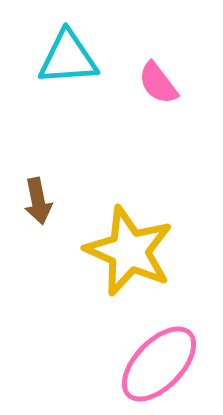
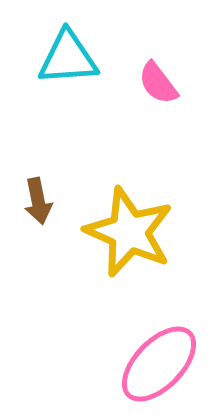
yellow star: moved 19 px up
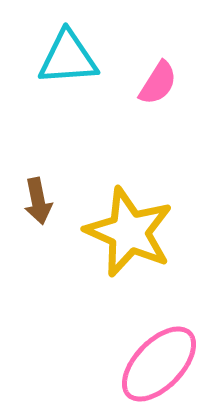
pink semicircle: rotated 111 degrees counterclockwise
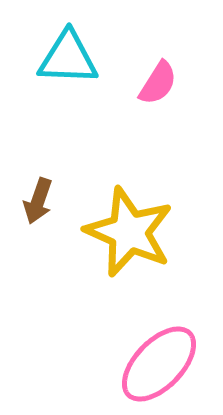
cyan triangle: rotated 6 degrees clockwise
brown arrow: rotated 30 degrees clockwise
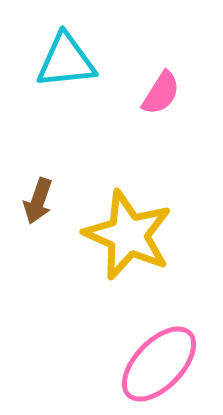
cyan triangle: moved 2 px left, 3 px down; rotated 8 degrees counterclockwise
pink semicircle: moved 3 px right, 10 px down
yellow star: moved 1 px left, 3 px down
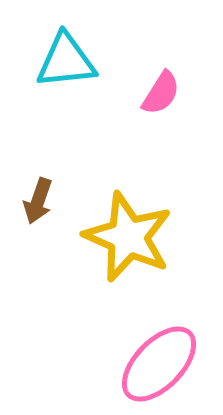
yellow star: moved 2 px down
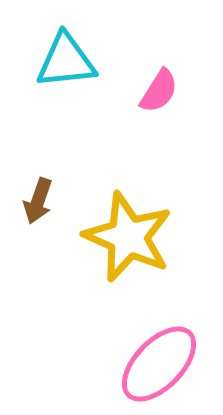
pink semicircle: moved 2 px left, 2 px up
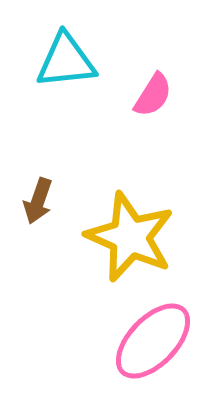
pink semicircle: moved 6 px left, 4 px down
yellow star: moved 2 px right
pink ellipse: moved 6 px left, 23 px up
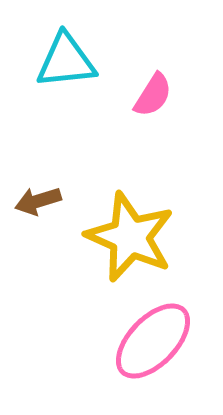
brown arrow: rotated 54 degrees clockwise
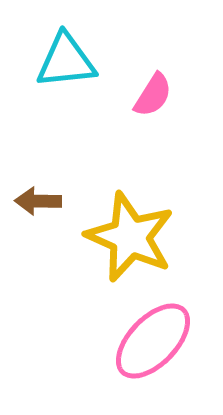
brown arrow: rotated 18 degrees clockwise
